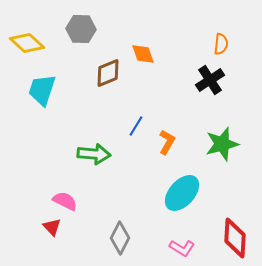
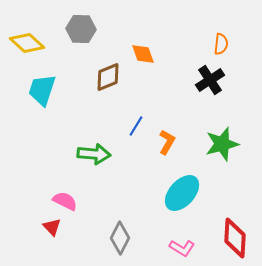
brown diamond: moved 4 px down
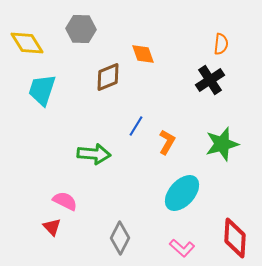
yellow diamond: rotated 16 degrees clockwise
pink L-shape: rotated 10 degrees clockwise
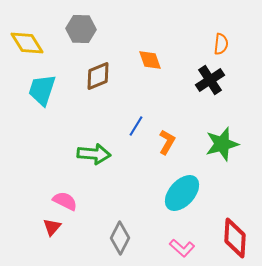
orange diamond: moved 7 px right, 6 px down
brown diamond: moved 10 px left, 1 px up
red triangle: rotated 24 degrees clockwise
